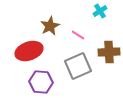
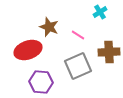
cyan cross: moved 1 px down
brown star: moved 1 px left, 1 px down; rotated 24 degrees counterclockwise
red ellipse: moved 1 px left, 1 px up
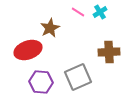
brown star: moved 1 px right, 1 px down; rotated 24 degrees clockwise
pink line: moved 23 px up
gray square: moved 11 px down
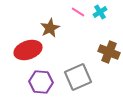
brown cross: rotated 25 degrees clockwise
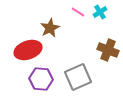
brown cross: moved 1 px left, 2 px up
purple hexagon: moved 3 px up
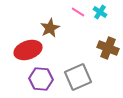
cyan cross: rotated 24 degrees counterclockwise
brown cross: moved 2 px up
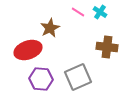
brown cross: moved 1 px left, 1 px up; rotated 15 degrees counterclockwise
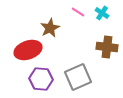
cyan cross: moved 2 px right, 1 px down
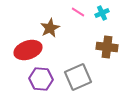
cyan cross: rotated 32 degrees clockwise
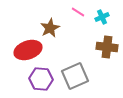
cyan cross: moved 4 px down
gray square: moved 3 px left, 1 px up
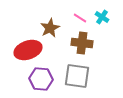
pink line: moved 2 px right, 6 px down
cyan cross: rotated 32 degrees counterclockwise
brown cross: moved 25 px left, 4 px up
gray square: moved 2 px right; rotated 32 degrees clockwise
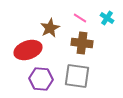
cyan cross: moved 5 px right, 1 px down
